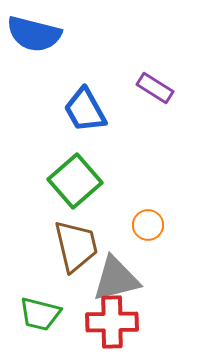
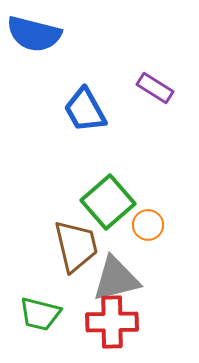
green square: moved 33 px right, 21 px down
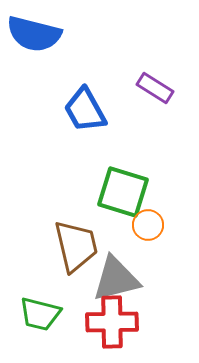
green square: moved 15 px right, 10 px up; rotated 32 degrees counterclockwise
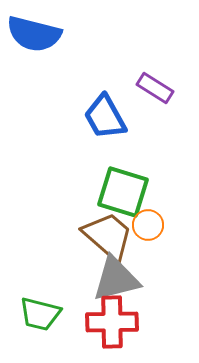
blue trapezoid: moved 20 px right, 7 px down
brown trapezoid: moved 32 px right, 10 px up; rotated 36 degrees counterclockwise
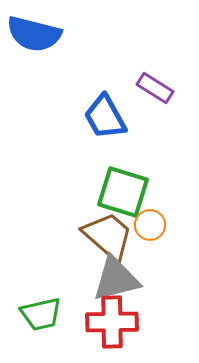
orange circle: moved 2 px right
green trapezoid: moved 1 px right; rotated 27 degrees counterclockwise
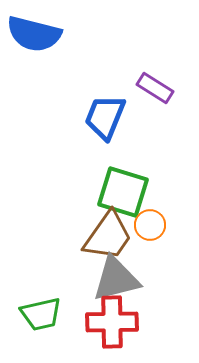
blue trapezoid: rotated 51 degrees clockwise
brown trapezoid: rotated 84 degrees clockwise
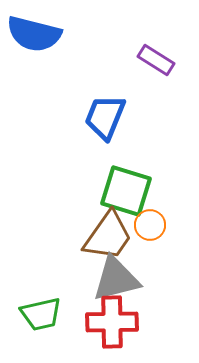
purple rectangle: moved 1 px right, 28 px up
green square: moved 3 px right, 1 px up
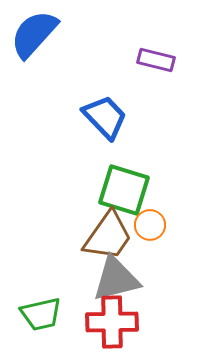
blue semicircle: rotated 118 degrees clockwise
purple rectangle: rotated 18 degrees counterclockwise
blue trapezoid: rotated 114 degrees clockwise
green square: moved 2 px left, 1 px up
